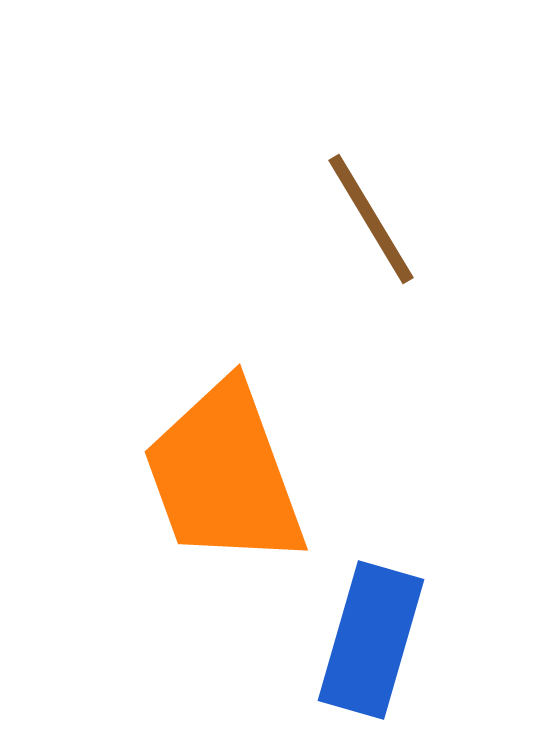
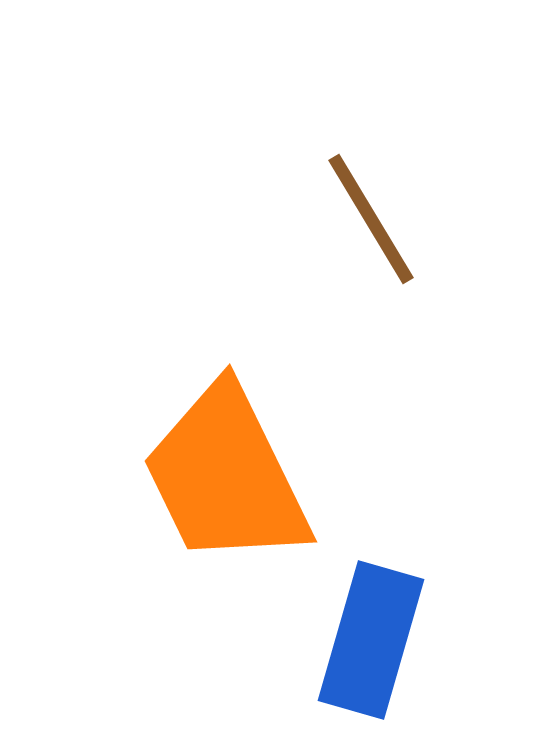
orange trapezoid: moved 2 px right, 1 px down; rotated 6 degrees counterclockwise
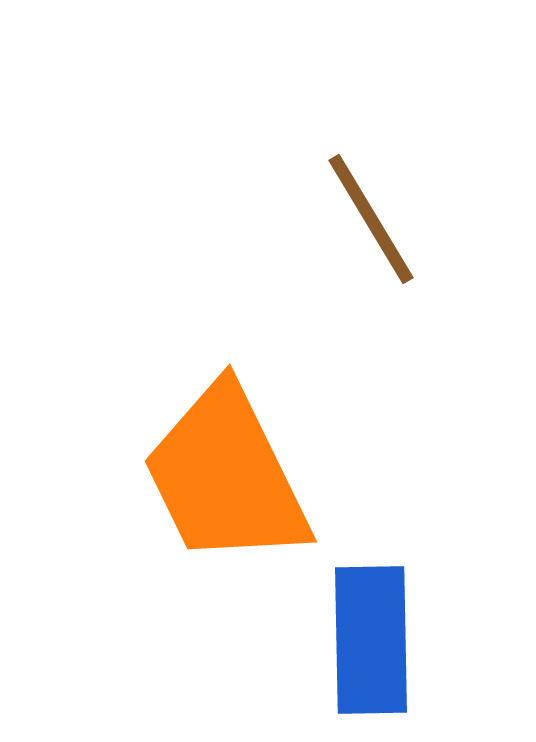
blue rectangle: rotated 17 degrees counterclockwise
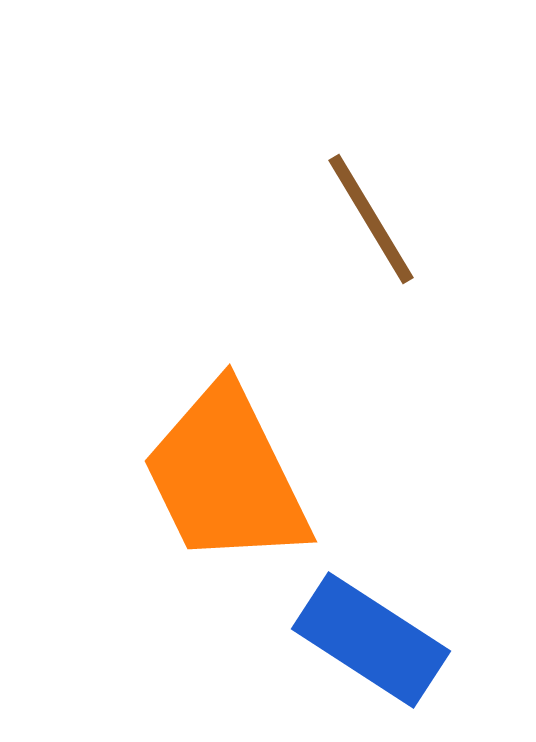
blue rectangle: rotated 56 degrees counterclockwise
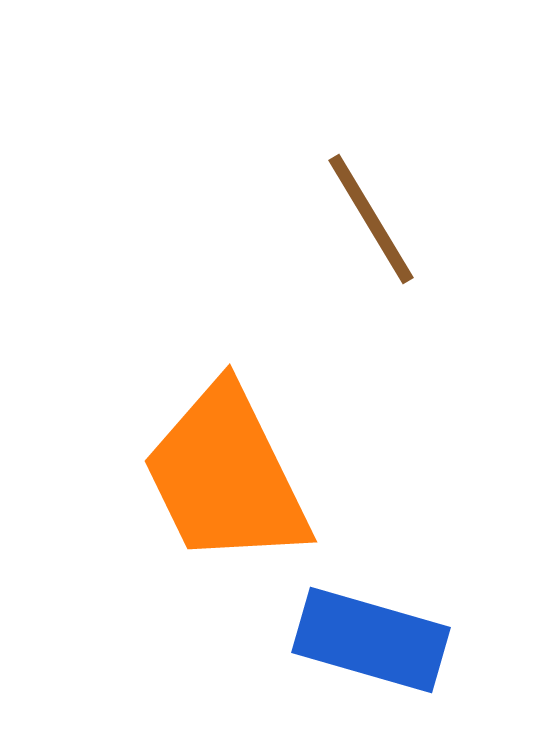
blue rectangle: rotated 17 degrees counterclockwise
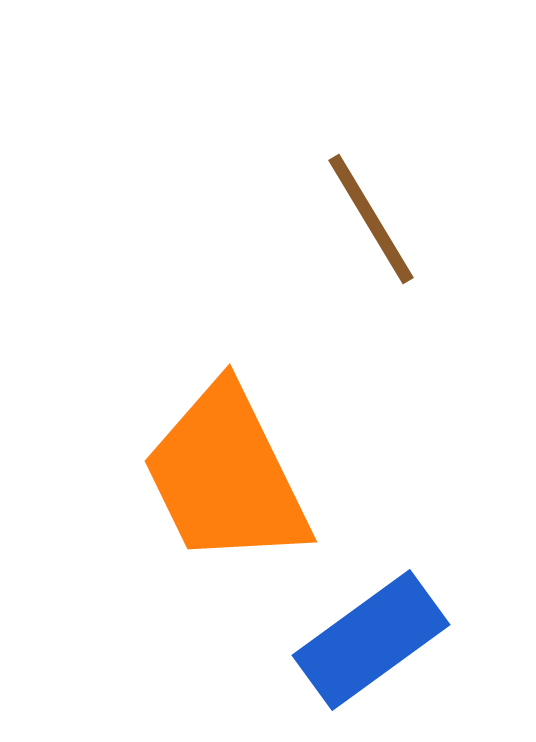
blue rectangle: rotated 52 degrees counterclockwise
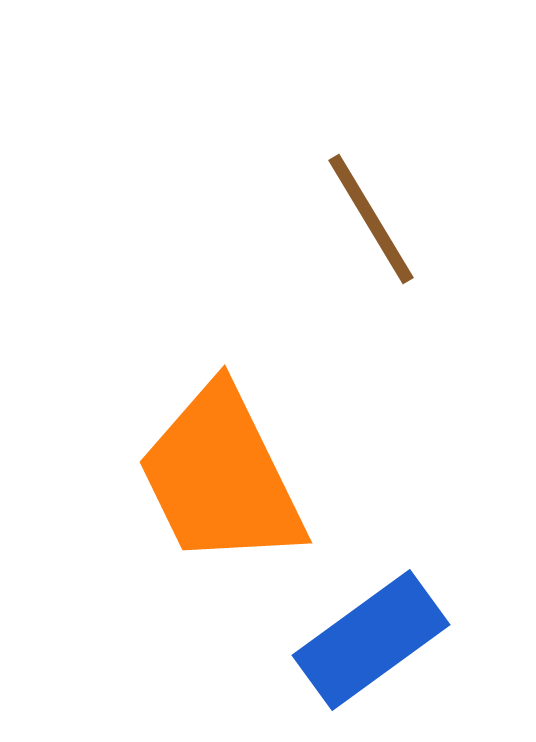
orange trapezoid: moved 5 px left, 1 px down
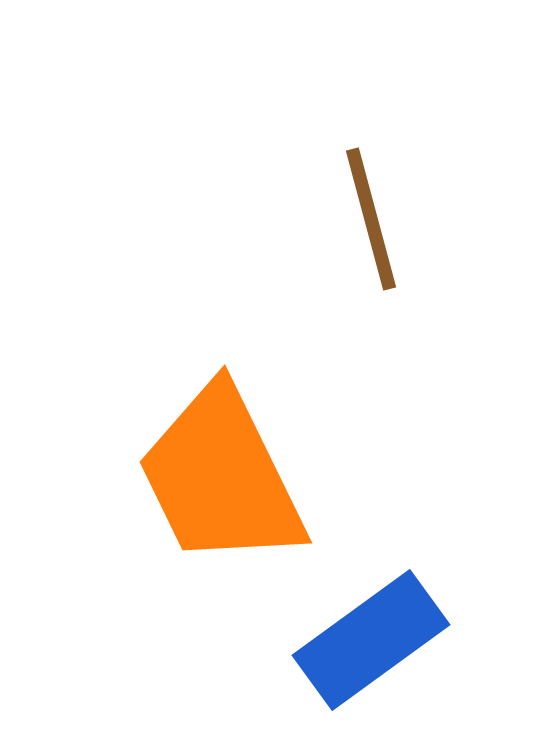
brown line: rotated 16 degrees clockwise
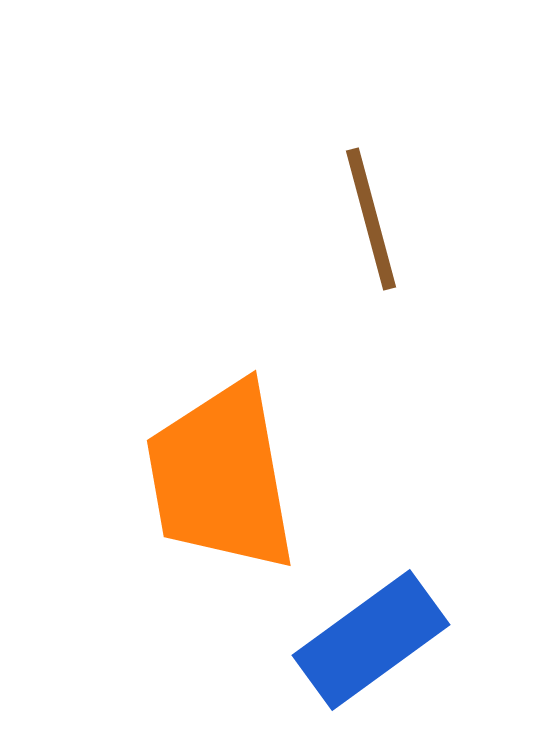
orange trapezoid: rotated 16 degrees clockwise
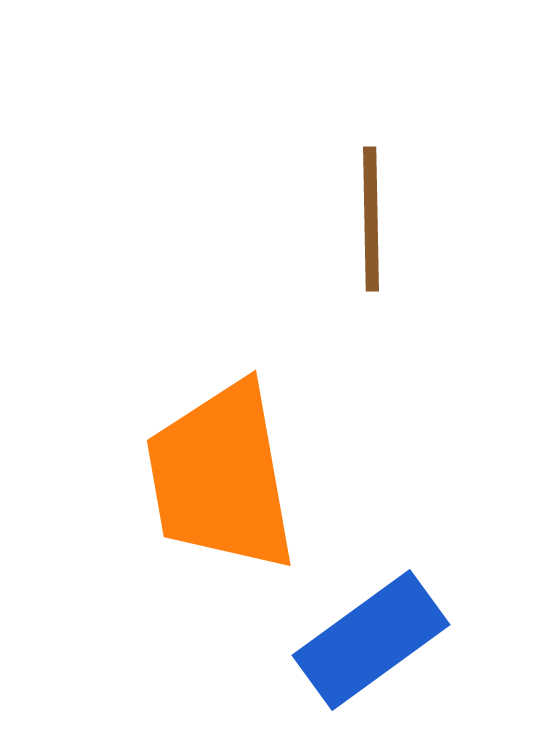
brown line: rotated 14 degrees clockwise
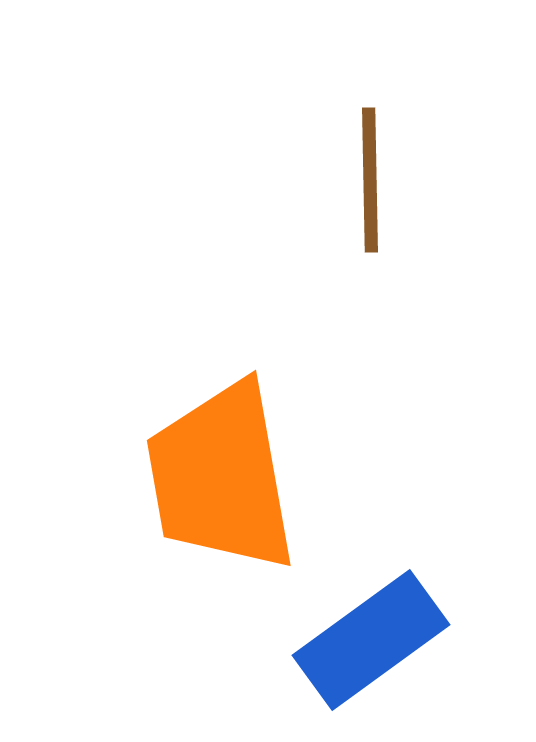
brown line: moved 1 px left, 39 px up
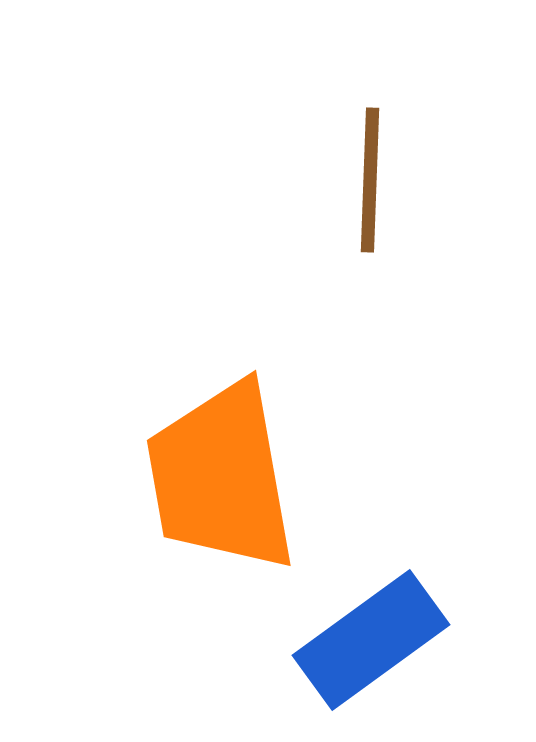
brown line: rotated 3 degrees clockwise
